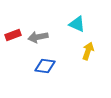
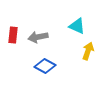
cyan triangle: moved 2 px down
red rectangle: rotated 63 degrees counterclockwise
blue diamond: rotated 20 degrees clockwise
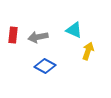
cyan triangle: moved 3 px left, 4 px down
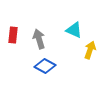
gray arrow: moved 1 px right, 2 px down; rotated 84 degrees clockwise
yellow arrow: moved 2 px right, 1 px up
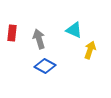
red rectangle: moved 1 px left, 2 px up
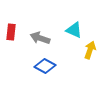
red rectangle: moved 1 px left, 1 px up
gray arrow: moved 1 px right, 1 px up; rotated 54 degrees counterclockwise
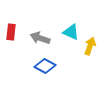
cyan triangle: moved 3 px left, 2 px down
yellow arrow: moved 4 px up
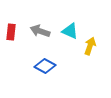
cyan triangle: moved 1 px left, 1 px up
gray arrow: moved 7 px up
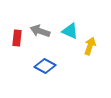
red rectangle: moved 6 px right, 6 px down
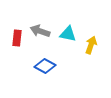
cyan triangle: moved 2 px left, 3 px down; rotated 12 degrees counterclockwise
yellow arrow: moved 1 px right, 1 px up
